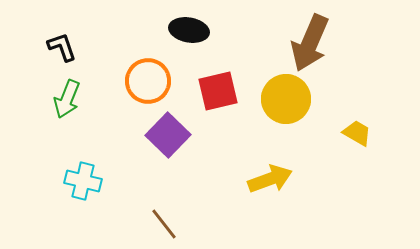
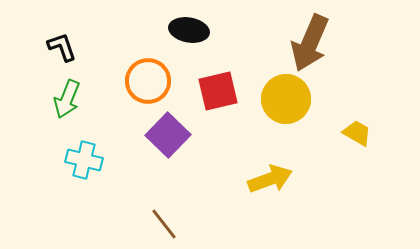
cyan cross: moved 1 px right, 21 px up
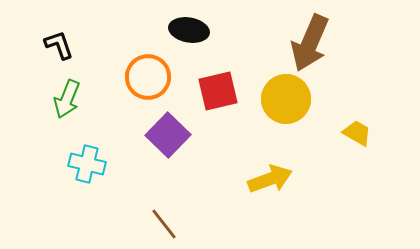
black L-shape: moved 3 px left, 2 px up
orange circle: moved 4 px up
cyan cross: moved 3 px right, 4 px down
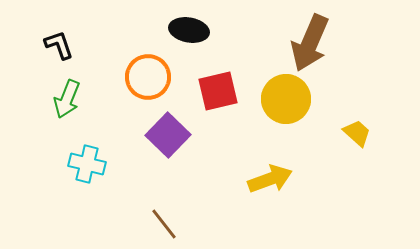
yellow trapezoid: rotated 12 degrees clockwise
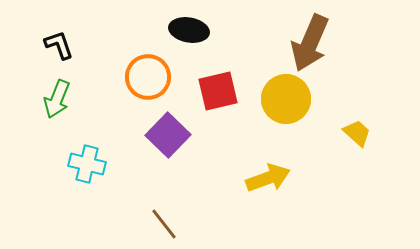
green arrow: moved 10 px left
yellow arrow: moved 2 px left, 1 px up
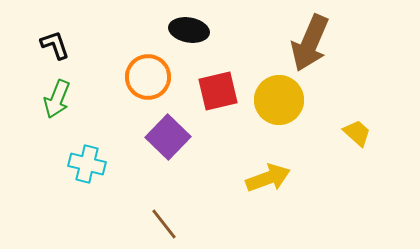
black L-shape: moved 4 px left
yellow circle: moved 7 px left, 1 px down
purple square: moved 2 px down
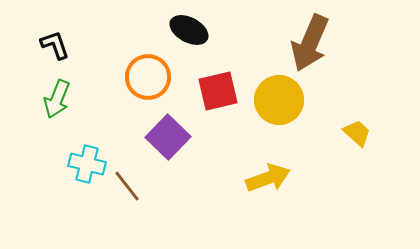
black ellipse: rotated 18 degrees clockwise
brown line: moved 37 px left, 38 px up
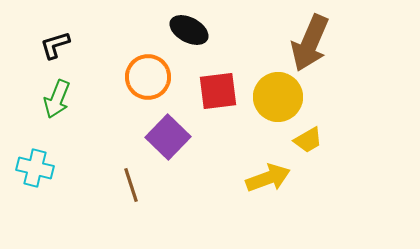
black L-shape: rotated 88 degrees counterclockwise
red square: rotated 6 degrees clockwise
yellow circle: moved 1 px left, 3 px up
yellow trapezoid: moved 49 px left, 7 px down; rotated 108 degrees clockwise
cyan cross: moved 52 px left, 4 px down
brown line: moved 4 px right, 1 px up; rotated 20 degrees clockwise
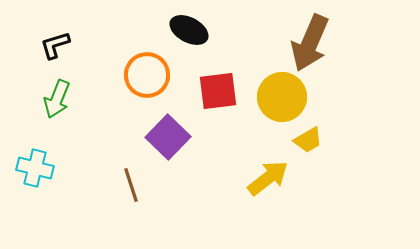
orange circle: moved 1 px left, 2 px up
yellow circle: moved 4 px right
yellow arrow: rotated 18 degrees counterclockwise
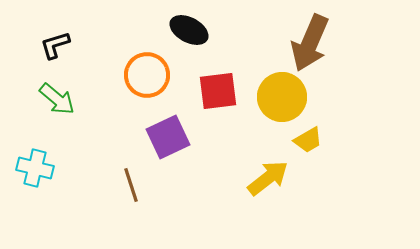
green arrow: rotated 72 degrees counterclockwise
purple square: rotated 21 degrees clockwise
